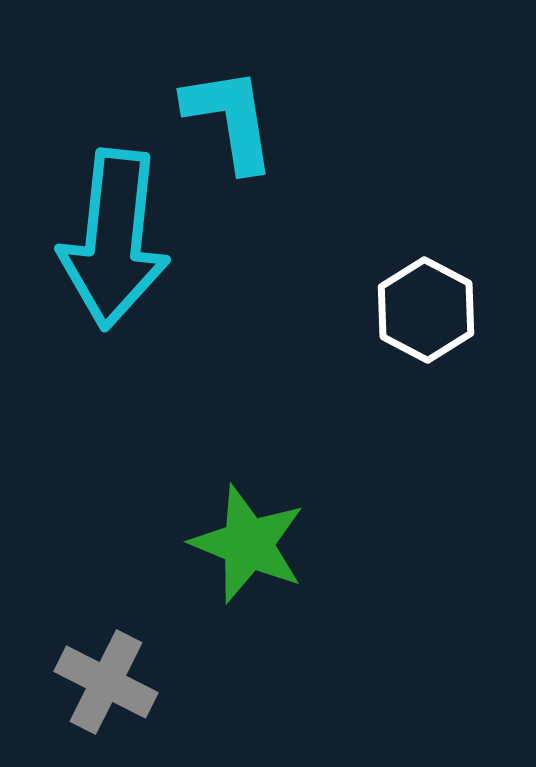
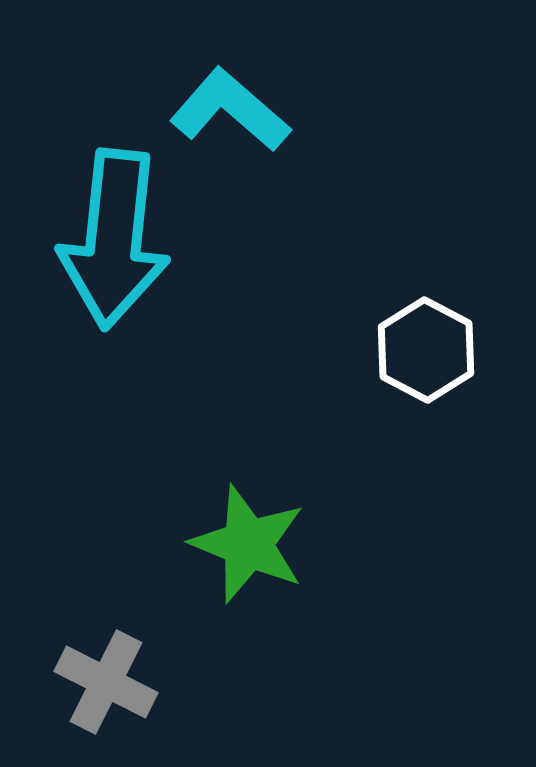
cyan L-shape: moved 9 px up; rotated 40 degrees counterclockwise
white hexagon: moved 40 px down
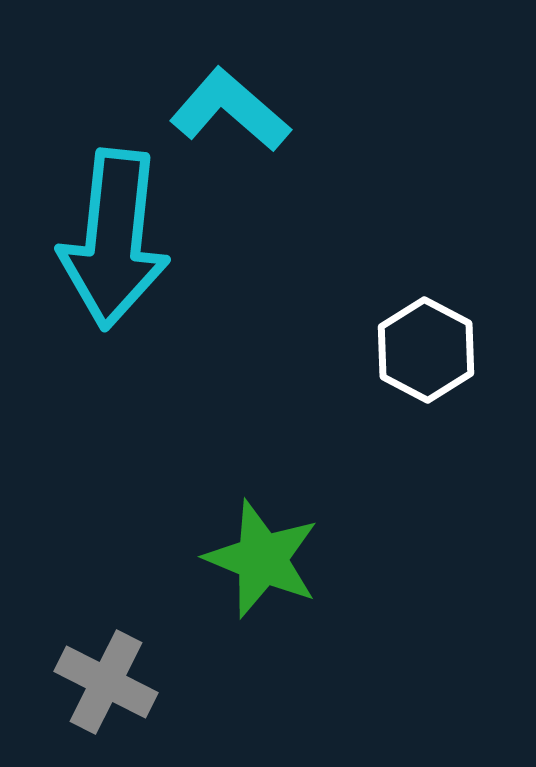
green star: moved 14 px right, 15 px down
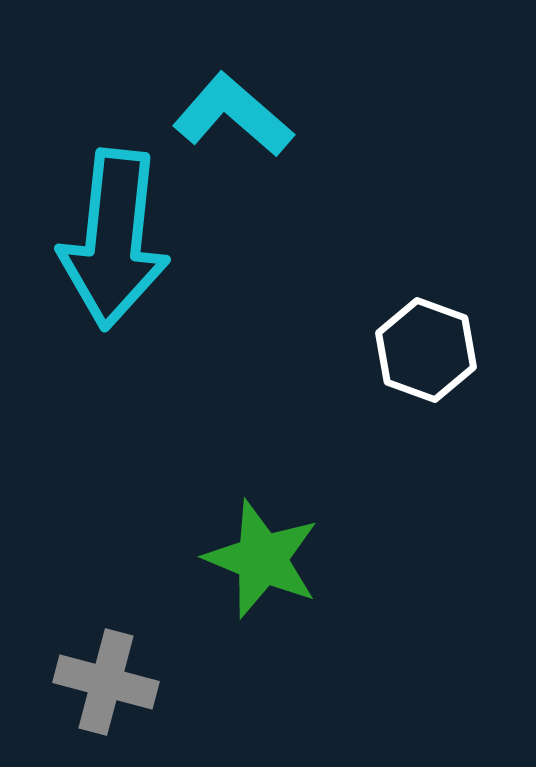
cyan L-shape: moved 3 px right, 5 px down
white hexagon: rotated 8 degrees counterclockwise
gray cross: rotated 12 degrees counterclockwise
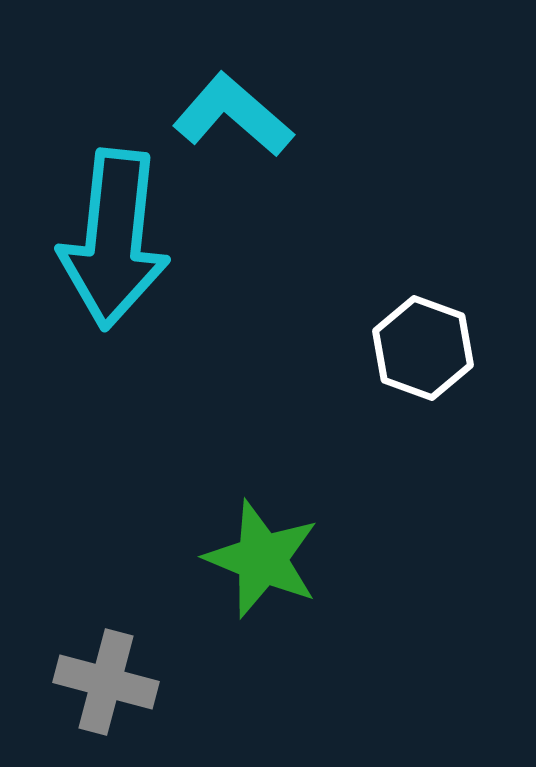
white hexagon: moved 3 px left, 2 px up
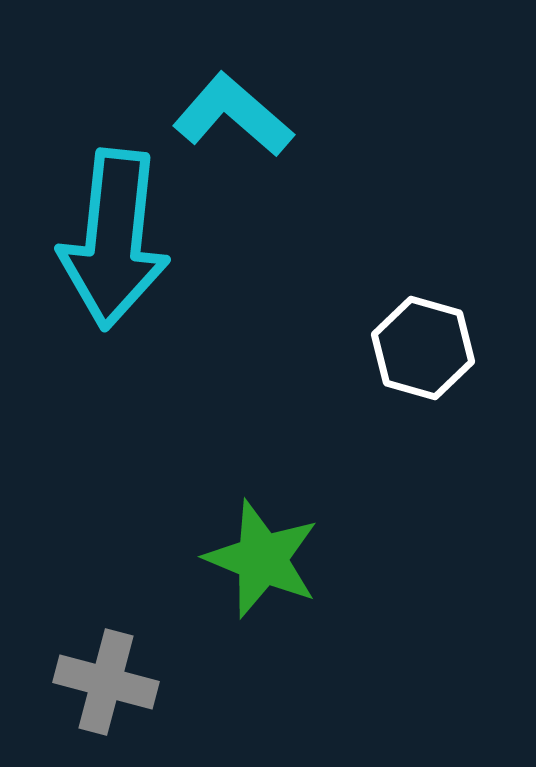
white hexagon: rotated 4 degrees counterclockwise
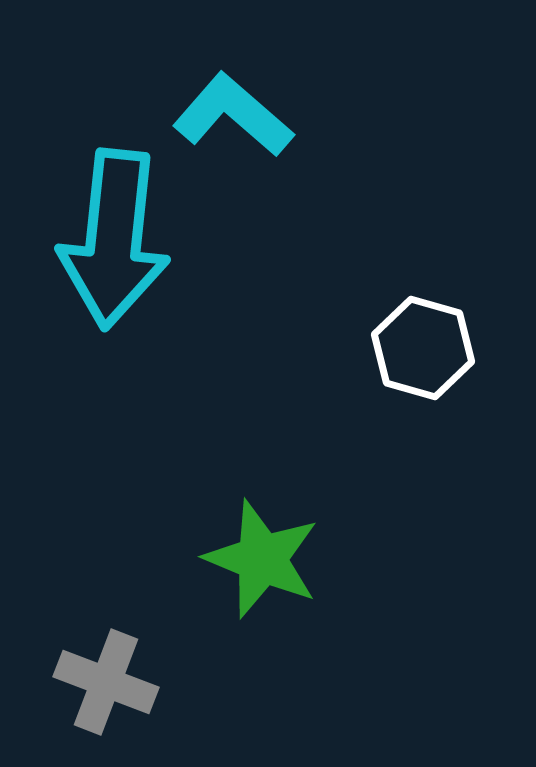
gray cross: rotated 6 degrees clockwise
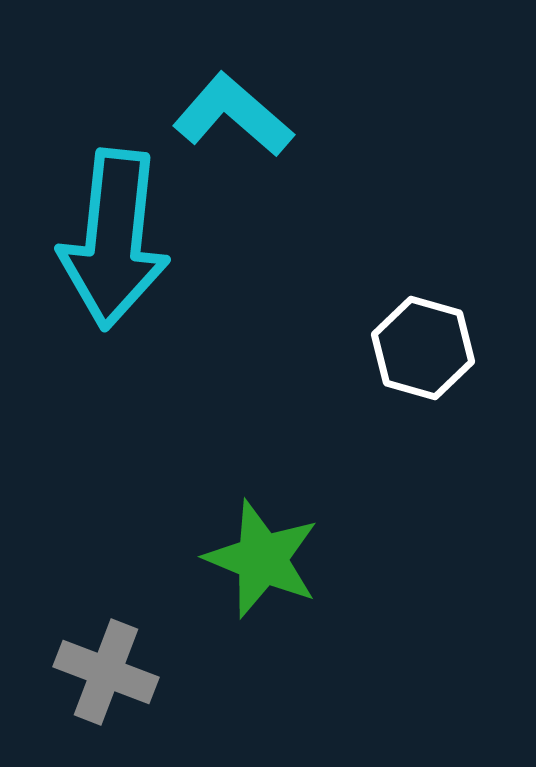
gray cross: moved 10 px up
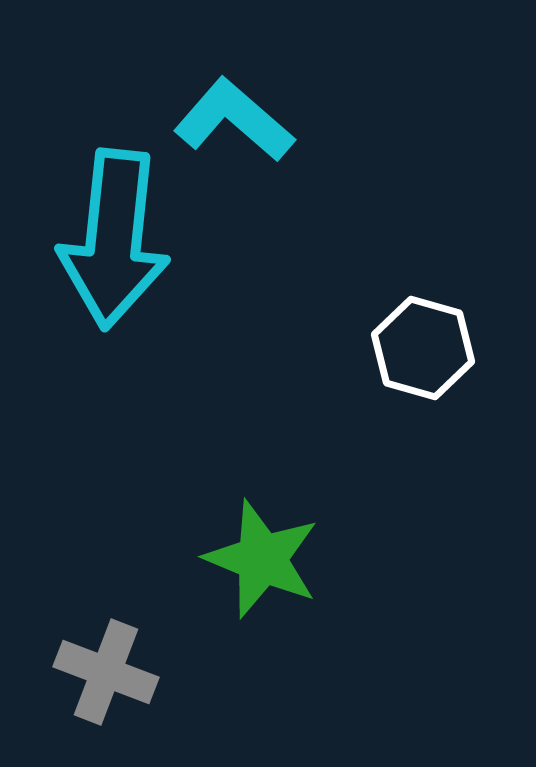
cyan L-shape: moved 1 px right, 5 px down
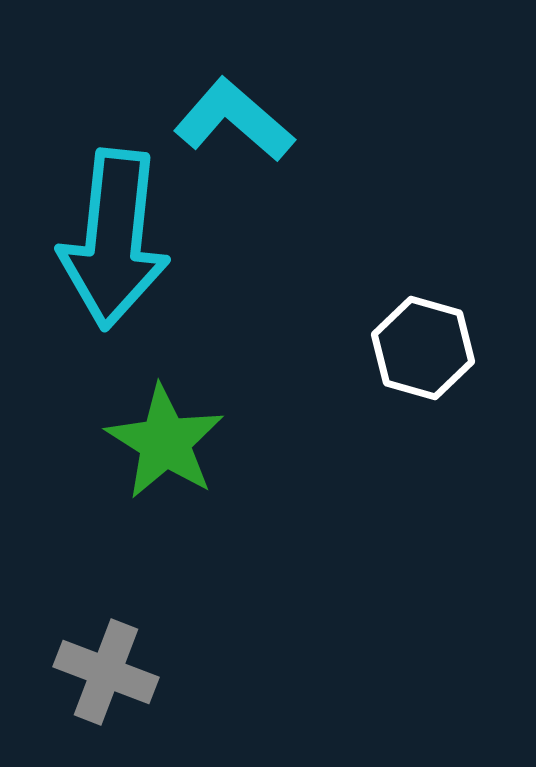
green star: moved 97 px left, 117 px up; rotated 10 degrees clockwise
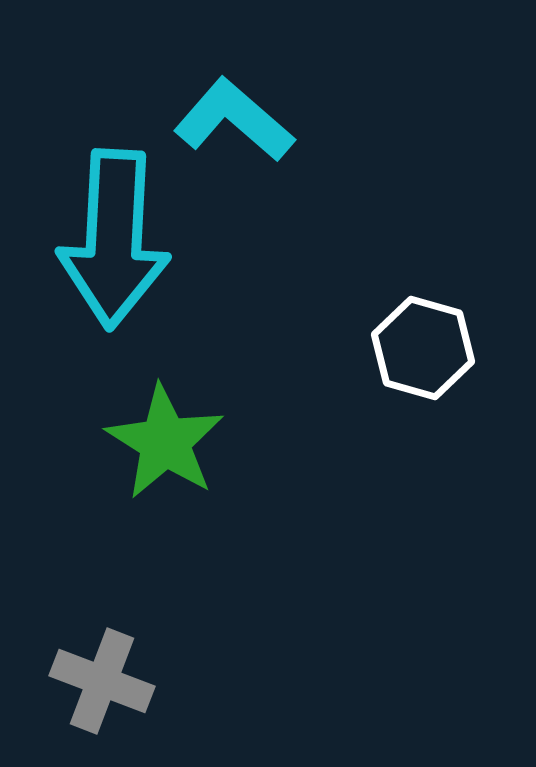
cyan arrow: rotated 3 degrees counterclockwise
gray cross: moved 4 px left, 9 px down
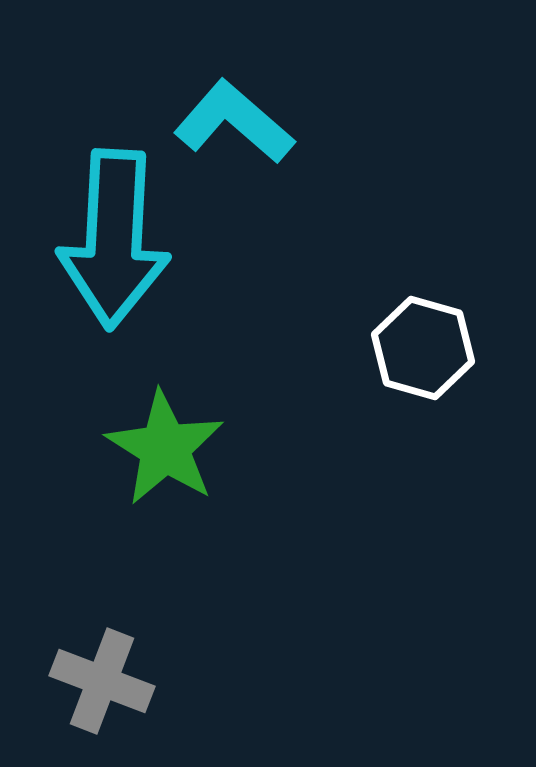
cyan L-shape: moved 2 px down
green star: moved 6 px down
